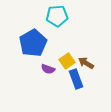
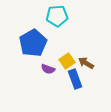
blue rectangle: moved 1 px left
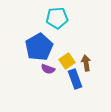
cyan pentagon: moved 2 px down
blue pentagon: moved 6 px right, 4 px down
brown arrow: rotated 49 degrees clockwise
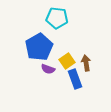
cyan pentagon: rotated 10 degrees clockwise
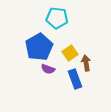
yellow square: moved 3 px right, 8 px up
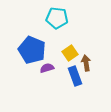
blue pentagon: moved 7 px left, 3 px down; rotated 20 degrees counterclockwise
purple semicircle: moved 1 px left, 1 px up; rotated 144 degrees clockwise
blue rectangle: moved 3 px up
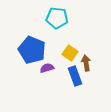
yellow square: rotated 21 degrees counterclockwise
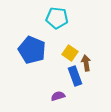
purple semicircle: moved 11 px right, 28 px down
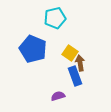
cyan pentagon: moved 2 px left; rotated 20 degrees counterclockwise
blue pentagon: moved 1 px right, 1 px up
brown arrow: moved 6 px left
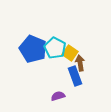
cyan pentagon: moved 30 px down; rotated 30 degrees counterclockwise
